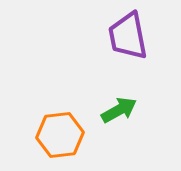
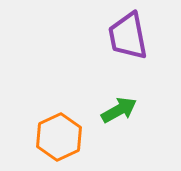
orange hexagon: moved 1 px left, 2 px down; rotated 18 degrees counterclockwise
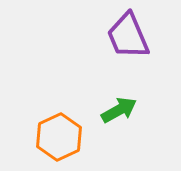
purple trapezoid: rotated 12 degrees counterclockwise
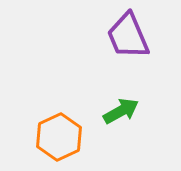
green arrow: moved 2 px right, 1 px down
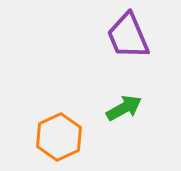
green arrow: moved 3 px right, 3 px up
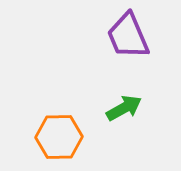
orange hexagon: rotated 24 degrees clockwise
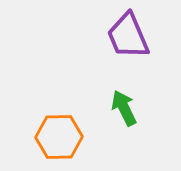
green arrow: rotated 87 degrees counterclockwise
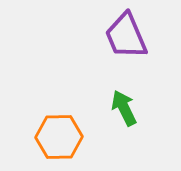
purple trapezoid: moved 2 px left
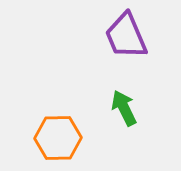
orange hexagon: moved 1 px left, 1 px down
